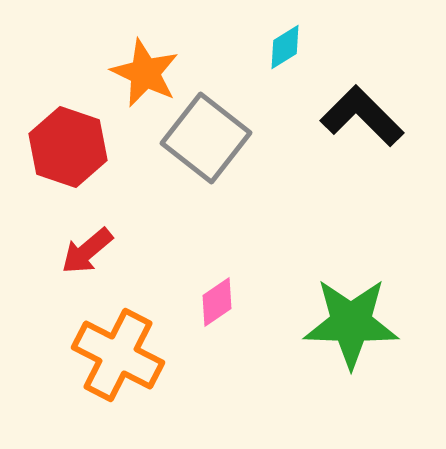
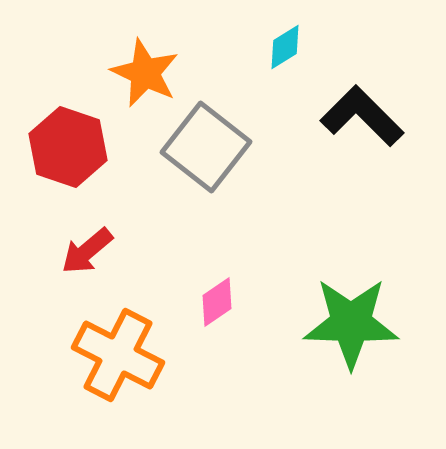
gray square: moved 9 px down
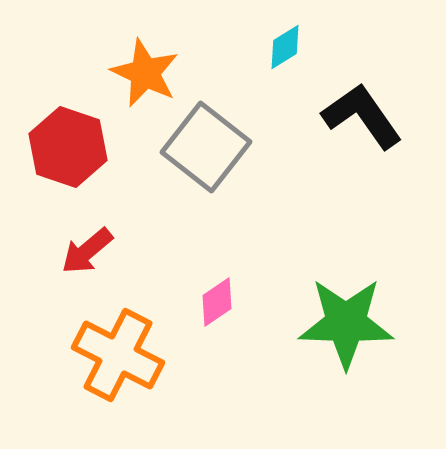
black L-shape: rotated 10 degrees clockwise
green star: moved 5 px left
